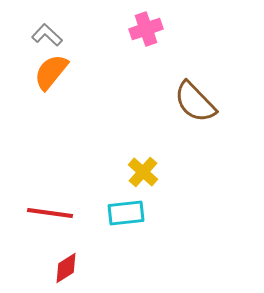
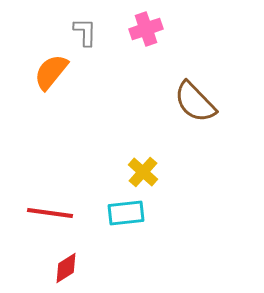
gray L-shape: moved 38 px right, 3 px up; rotated 48 degrees clockwise
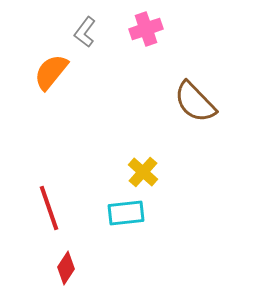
gray L-shape: rotated 144 degrees counterclockwise
red line: moved 1 px left, 5 px up; rotated 63 degrees clockwise
red diamond: rotated 24 degrees counterclockwise
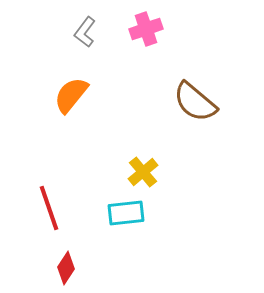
orange semicircle: moved 20 px right, 23 px down
brown semicircle: rotated 6 degrees counterclockwise
yellow cross: rotated 8 degrees clockwise
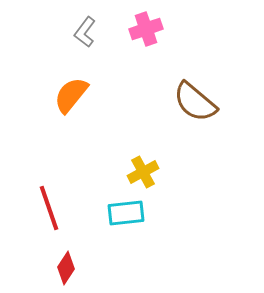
yellow cross: rotated 12 degrees clockwise
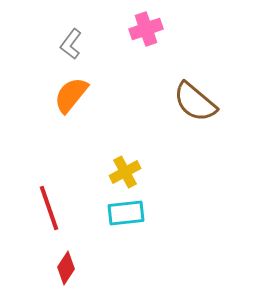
gray L-shape: moved 14 px left, 12 px down
yellow cross: moved 18 px left
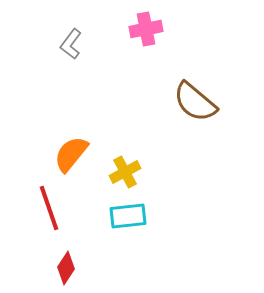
pink cross: rotated 8 degrees clockwise
orange semicircle: moved 59 px down
cyan rectangle: moved 2 px right, 3 px down
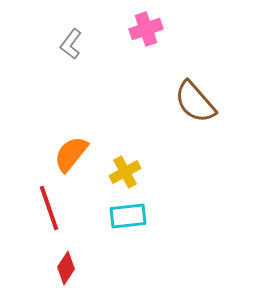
pink cross: rotated 8 degrees counterclockwise
brown semicircle: rotated 9 degrees clockwise
